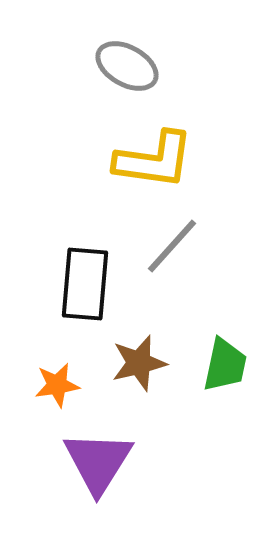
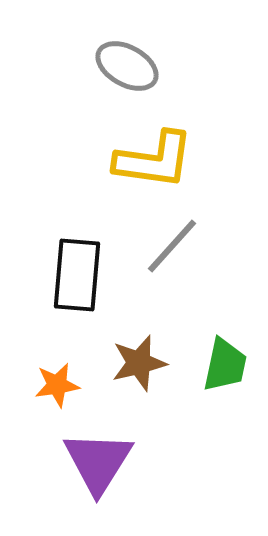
black rectangle: moved 8 px left, 9 px up
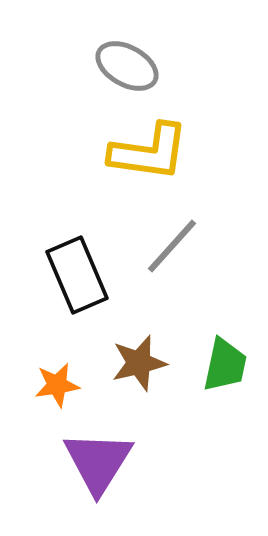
yellow L-shape: moved 5 px left, 8 px up
black rectangle: rotated 28 degrees counterclockwise
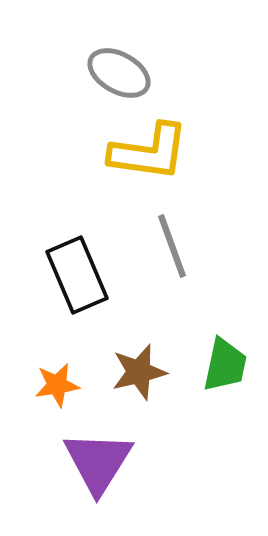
gray ellipse: moved 8 px left, 7 px down
gray line: rotated 62 degrees counterclockwise
brown star: moved 9 px down
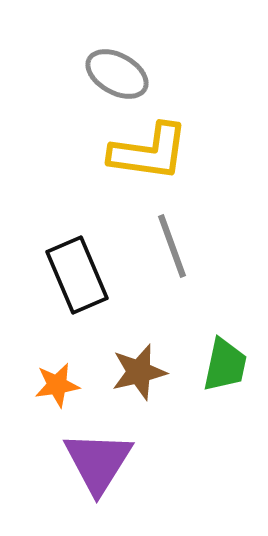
gray ellipse: moved 2 px left, 1 px down
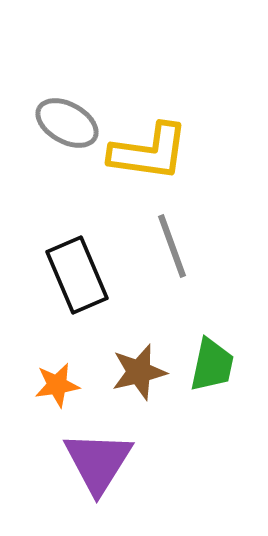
gray ellipse: moved 50 px left, 49 px down
green trapezoid: moved 13 px left
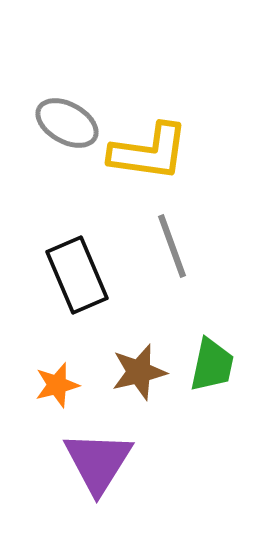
orange star: rotated 6 degrees counterclockwise
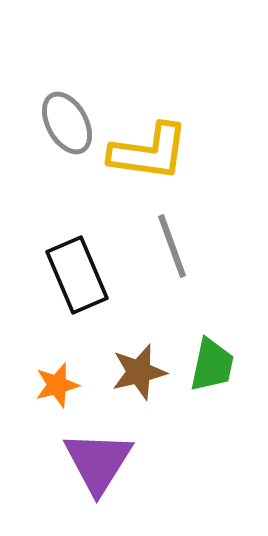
gray ellipse: rotated 32 degrees clockwise
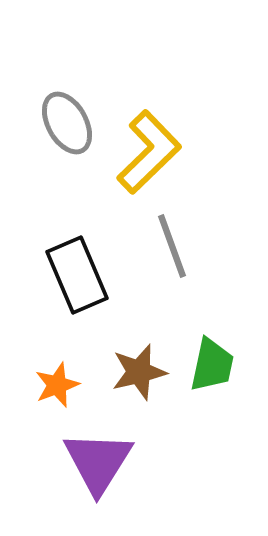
yellow L-shape: rotated 52 degrees counterclockwise
orange star: rotated 6 degrees counterclockwise
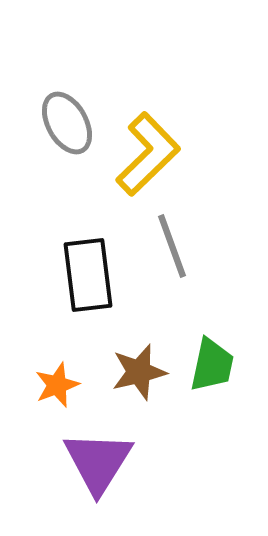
yellow L-shape: moved 1 px left, 2 px down
black rectangle: moved 11 px right; rotated 16 degrees clockwise
